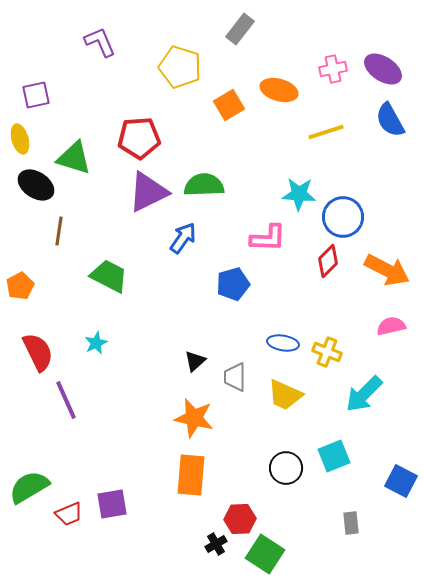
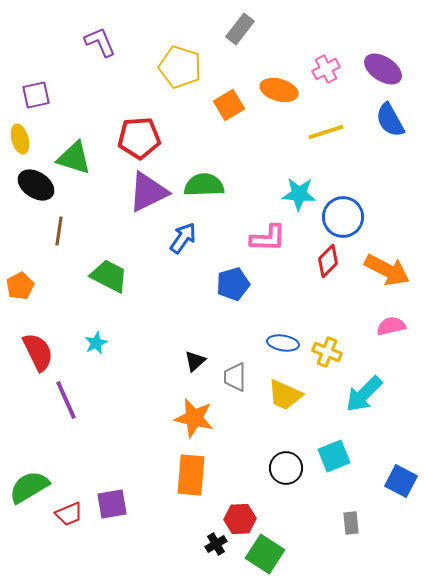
pink cross at (333, 69): moved 7 px left; rotated 16 degrees counterclockwise
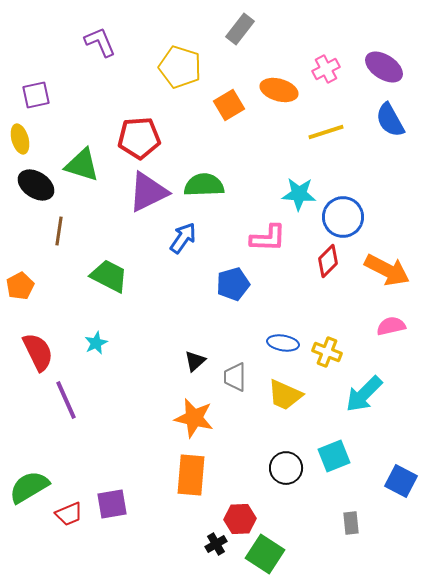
purple ellipse at (383, 69): moved 1 px right, 2 px up
green triangle at (74, 158): moved 8 px right, 7 px down
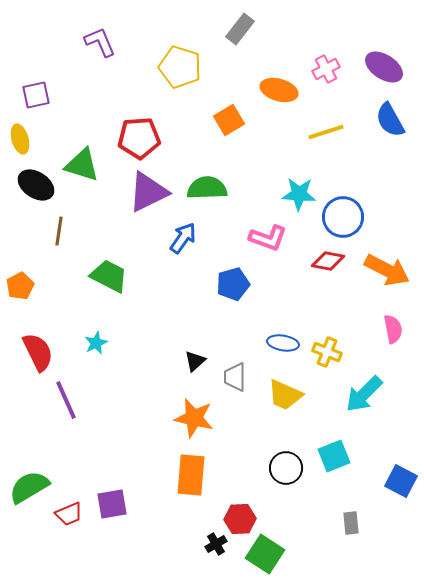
orange square at (229, 105): moved 15 px down
green semicircle at (204, 185): moved 3 px right, 3 px down
pink L-shape at (268, 238): rotated 18 degrees clockwise
red diamond at (328, 261): rotated 56 degrees clockwise
pink semicircle at (391, 326): moved 2 px right, 3 px down; rotated 92 degrees clockwise
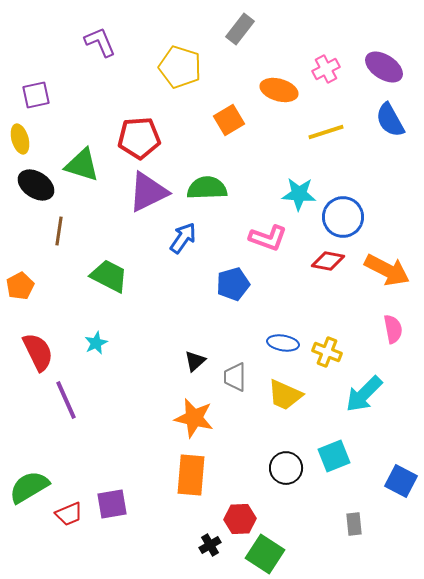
gray rectangle at (351, 523): moved 3 px right, 1 px down
black cross at (216, 544): moved 6 px left, 1 px down
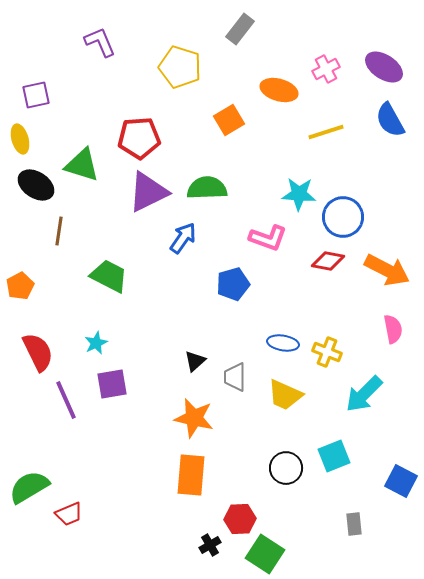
purple square at (112, 504): moved 120 px up
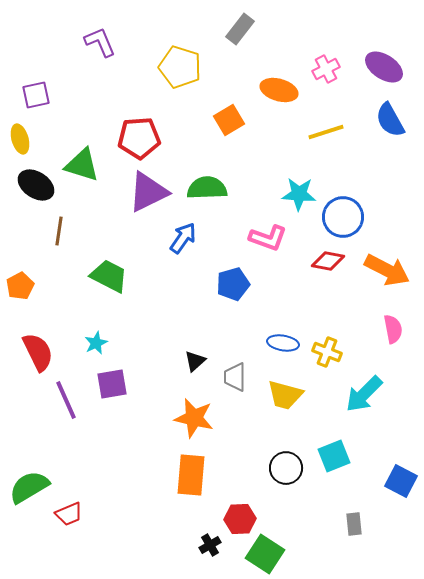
yellow trapezoid at (285, 395): rotated 9 degrees counterclockwise
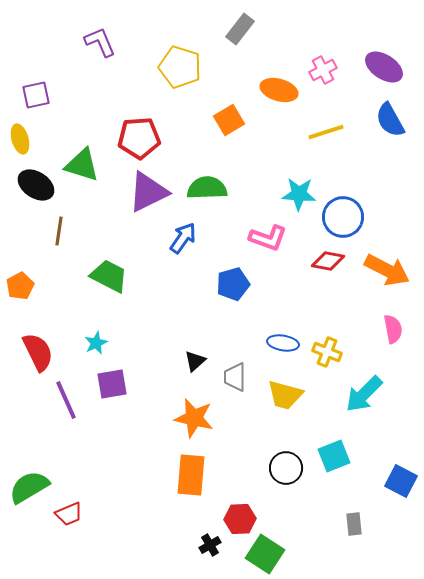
pink cross at (326, 69): moved 3 px left, 1 px down
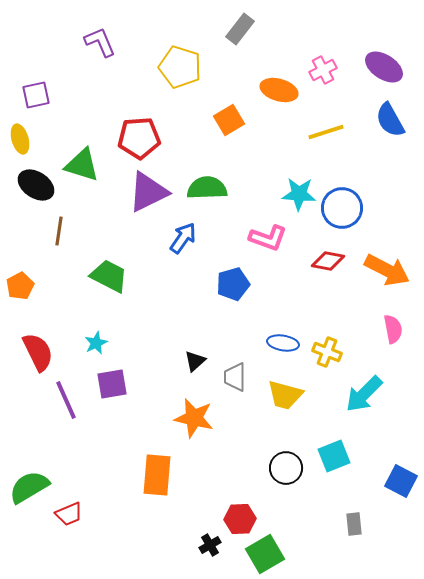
blue circle at (343, 217): moved 1 px left, 9 px up
orange rectangle at (191, 475): moved 34 px left
green square at (265, 554): rotated 27 degrees clockwise
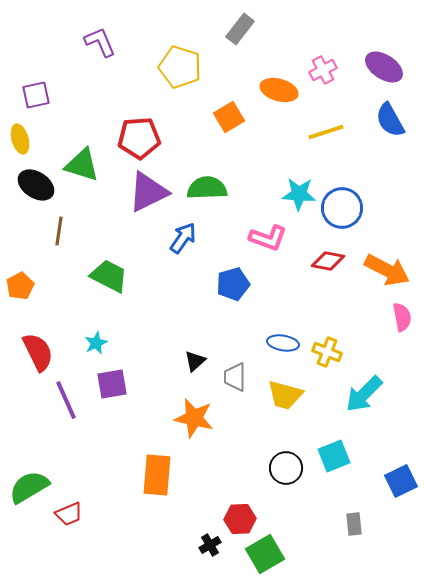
orange square at (229, 120): moved 3 px up
pink semicircle at (393, 329): moved 9 px right, 12 px up
blue square at (401, 481): rotated 36 degrees clockwise
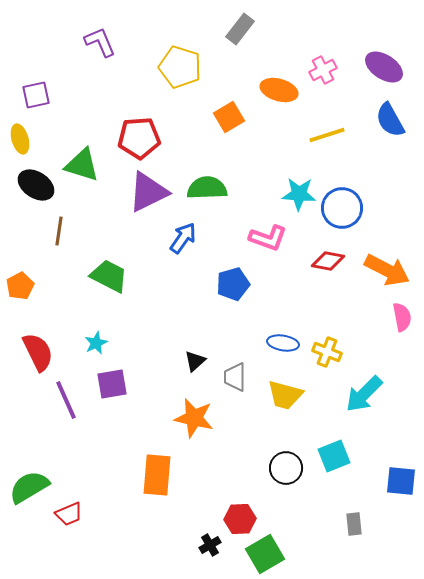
yellow line at (326, 132): moved 1 px right, 3 px down
blue square at (401, 481): rotated 32 degrees clockwise
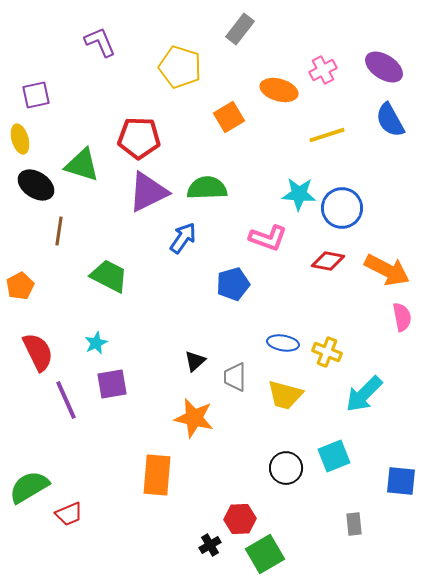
red pentagon at (139, 138): rotated 6 degrees clockwise
